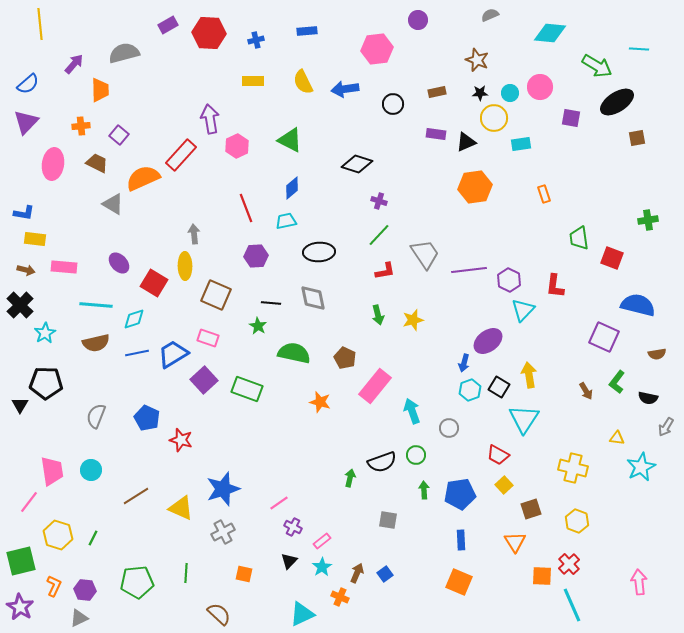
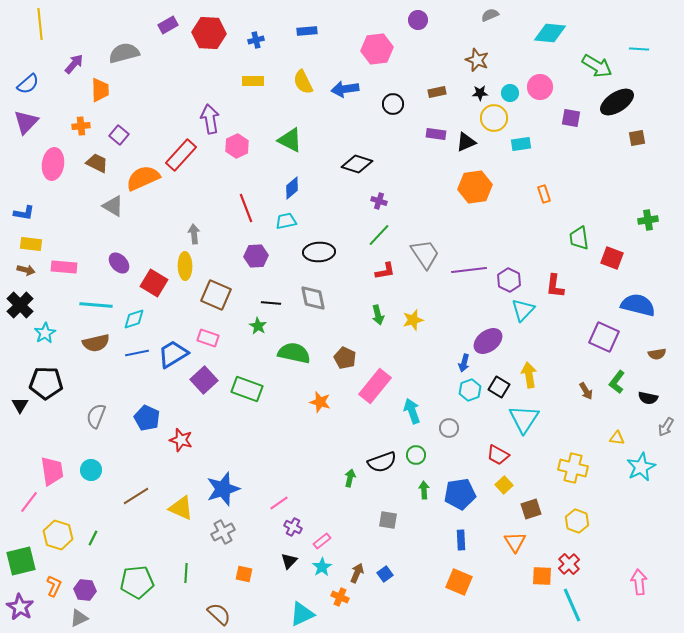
gray triangle at (113, 204): moved 2 px down
yellow rectangle at (35, 239): moved 4 px left, 5 px down
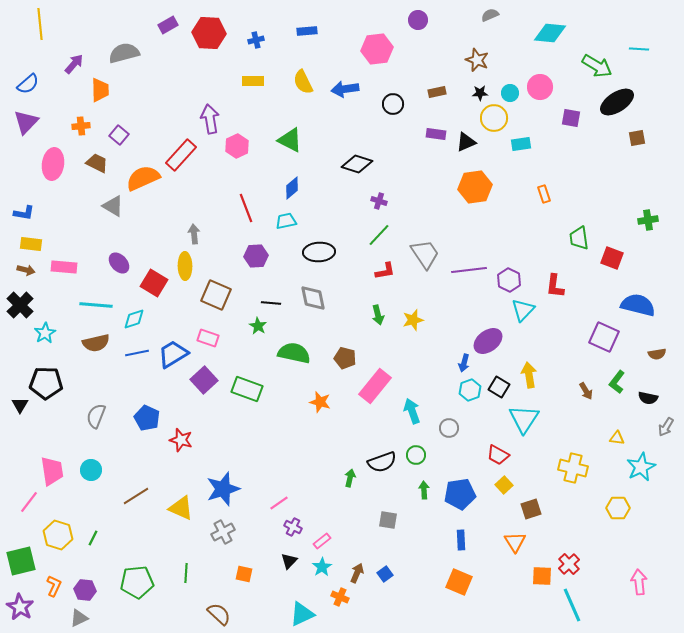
brown pentagon at (345, 358): rotated 10 degrees counterclockwise
yellow hexagon at (577, 521): moved 41 px right, 13 px up; rotated 20 degrees counterclockwise
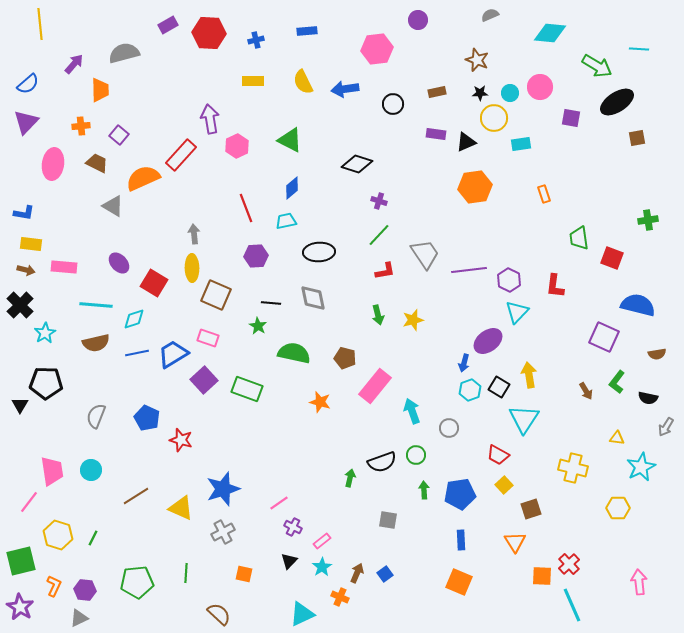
yellow ellipse at (185, 266): moved 7 px right, 2 px down
cyan triangle at (523, 310): moved 6 px left, 2 px down
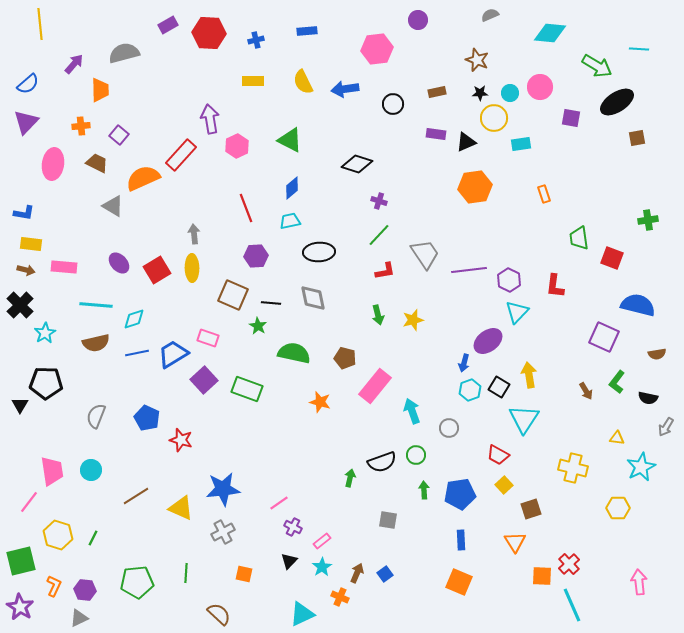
cyan trapezoid at (286, 221): moved 4 px right
red square at (154, 283): moved 3 px right, 13 px up; rotated 28 degrees clockwise
brown square at (216, 295): moved 17 px right
blue star at (223, 489): rotated 12 degrees clockwise
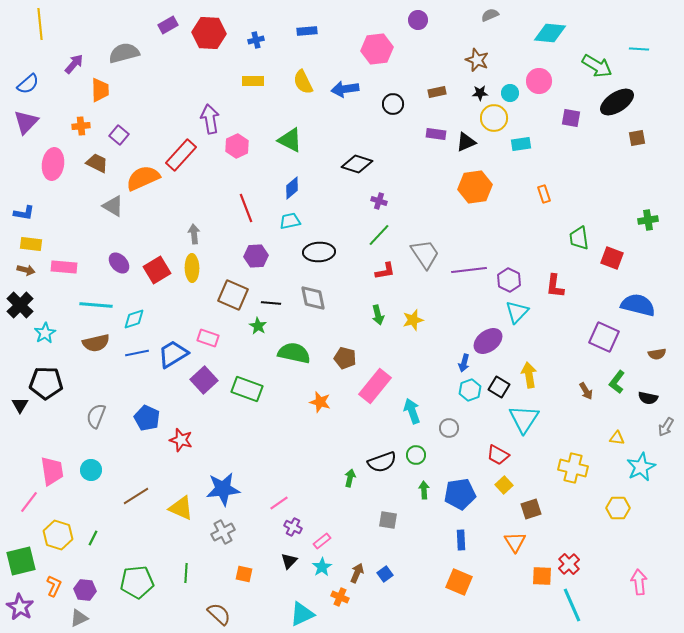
pink circle at (540, 87): moved 1 px left, 6 px up
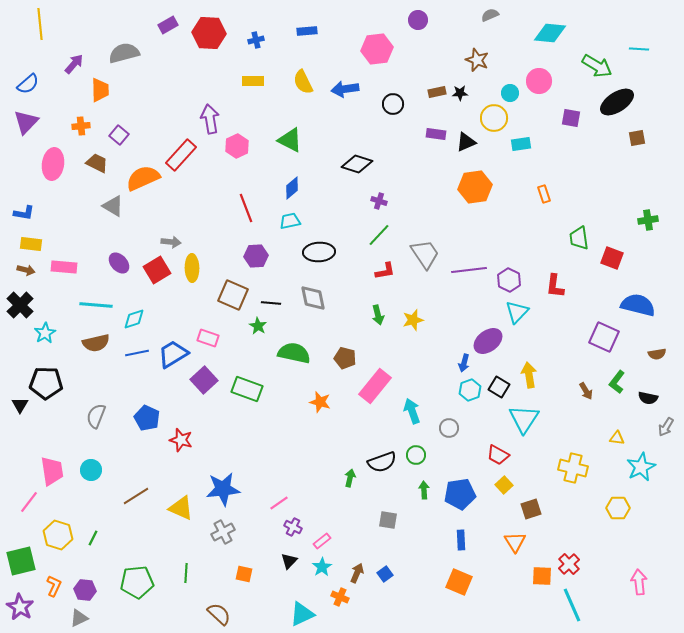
black star at (480, 93): moved 20 px left
gray arrow at (194, 234): moved 23 px left, 8 px down; rotated 102 degrees clockwise
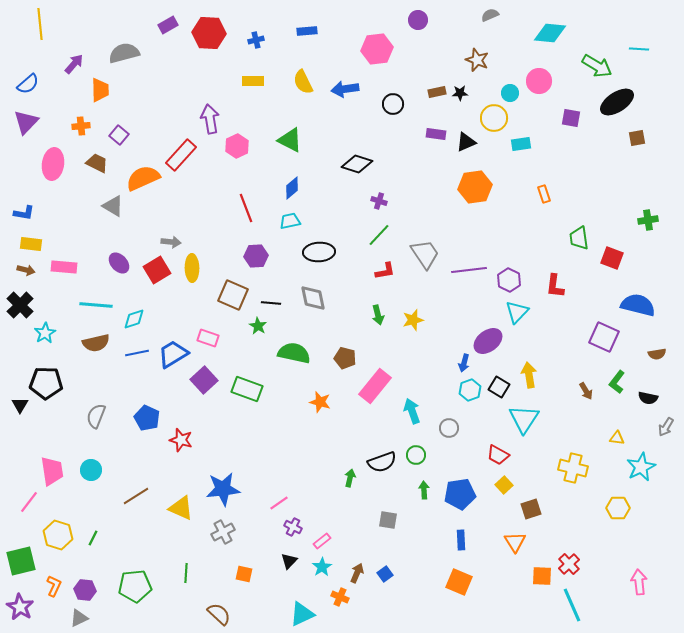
green pentagon at (137, 582): moved 2 px left, 4 px down
